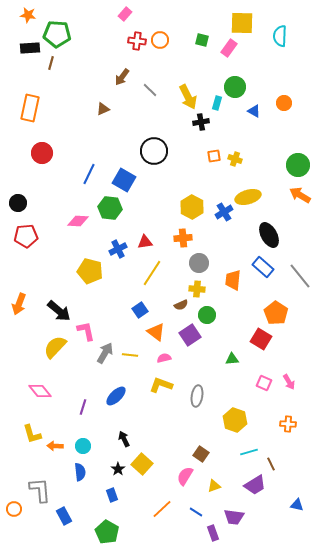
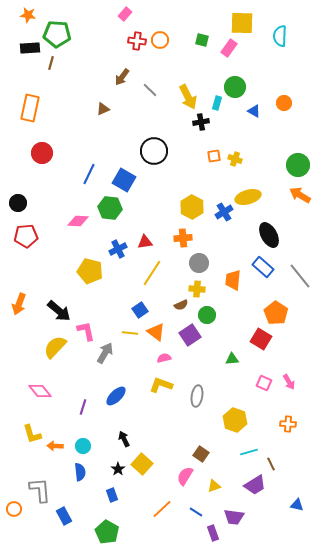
yellow line at (130, 355): moved 22 px up
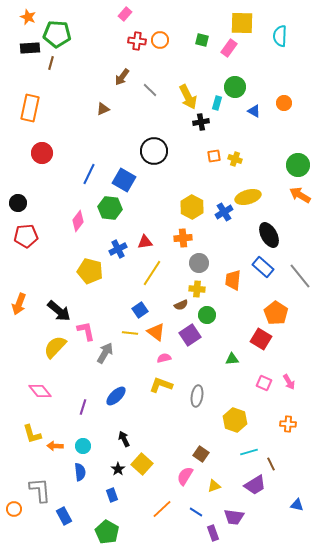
orange star at (28, 15): moved 2 px down; rotated 14 degrees clockwise
pink diamond at (78, 221): rotated 55 degrees counterclockwise
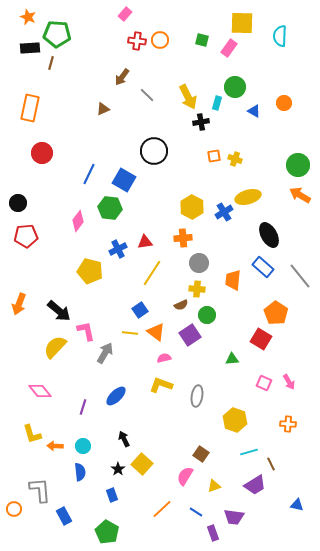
gray line at (150, 90): moved 3 px left, 5 px down
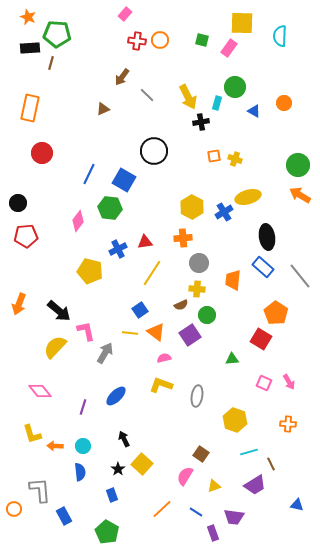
black ellipse at (269, 235): moved 2 px left, 2 px down; rotated 20 degrees clockwise
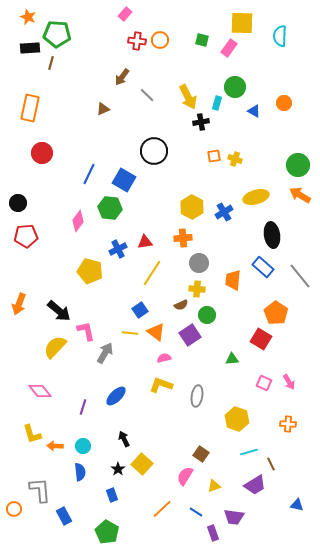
yellow ellipse at (248, 197): moved 8 px right
black ellipse at (267, 237): moved 5 px right, 2 px up
yellow hexagon at (235, 420): moved 2 px right, 1 px up
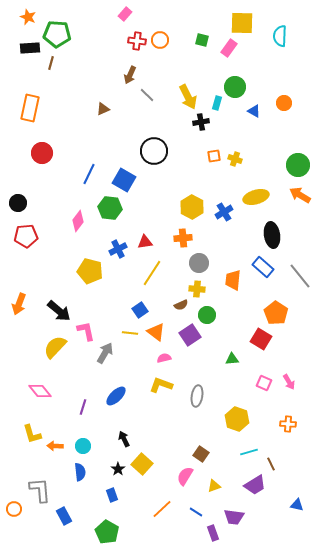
brown arrow at (122, 77): moved 8 px right, 2 px up; rotated 12 degrees counterclockwise
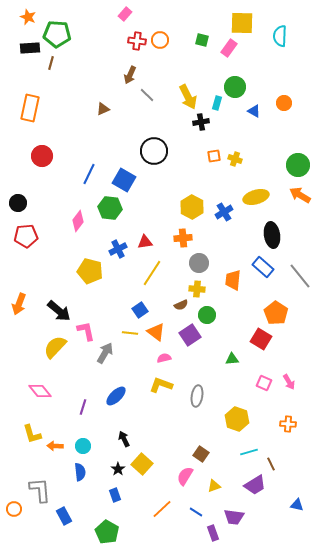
red circle at (42, 153): moved 3 px down
blue rectangle at (112, 495): moved 3 px right
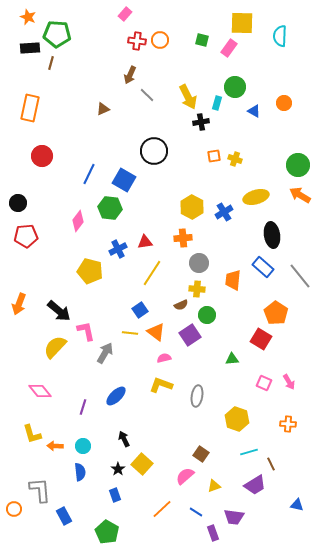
pink semicircle at (185, 476): rotated 18 degrees clockwise
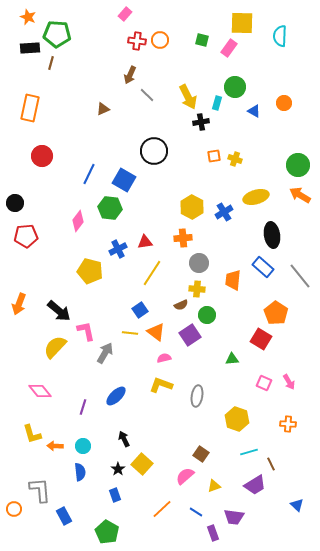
black circle at (18, 203): moved 3 px left
blue triangle at (297, 505): rotated 32 degrees clockwise
